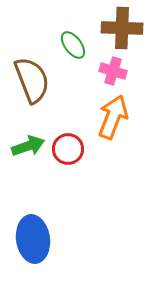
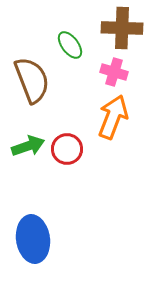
green ellipse: moved 3 px left
pink cross: moved 1 px right, 1 px down
red circle: moved 1 px left
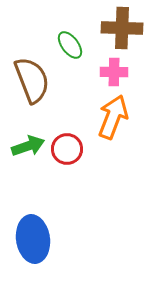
pink cross: rotated 16 degrees counterclockwise
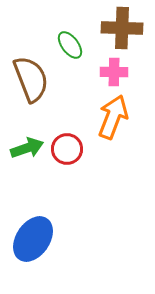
brown semicircle: moved 1 px left, 1 px up
green arrow: moved 1 px left, 2 px down
blue ellipse: rotated 42 degrees clockwise
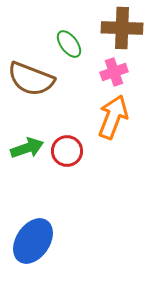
green ellipse: moved 1 px left, 1 px up
pink cross: rotated 20 degrees counterclockwise
brown semicircle: rotated 132 degrees clockwise
red circle: moved 2 px down
blue ellipse: moved 2 px down
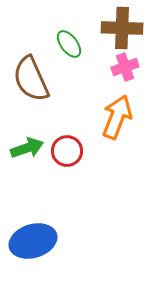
pink cross: moved 11 px right, 5 px up
brown semicircle: rotated 45 degrees clockwise
orange arrow: moved 4 px right
blue ellipse: rotated 39 degrees clockwise
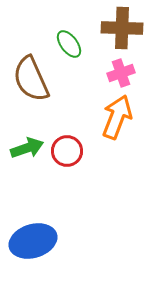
pink cross: moved 4 px left, 6 px down
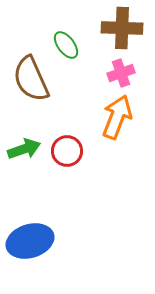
green ellipse: moved 3 px left, 1 px down
green arrow: moved 3 px left, 1 px down
blue ellipse: moved 3 px left
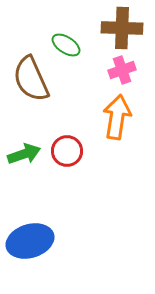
green ellipse: rotated 20 degrees counterclockwise
pink cross: moved 1 px right, 3 px up
orange arrow: rotated 12 degrees counterclockwise
green arrow: moved 5 px down
